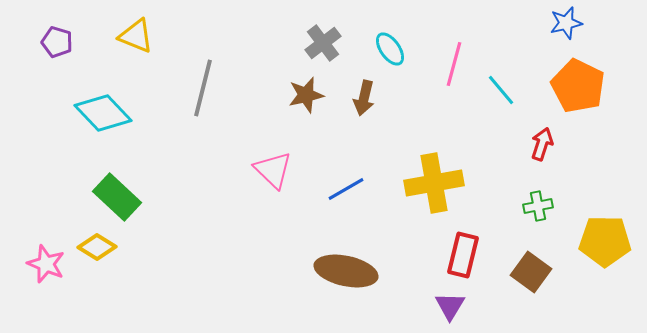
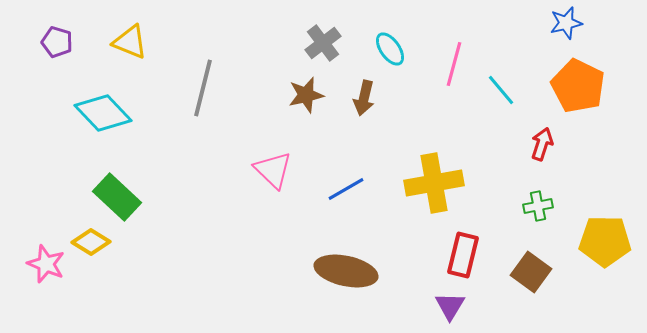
yellow triangle: moved 6 px left, 6 px down
yellow diamond: moved 6 px left, 5 px up
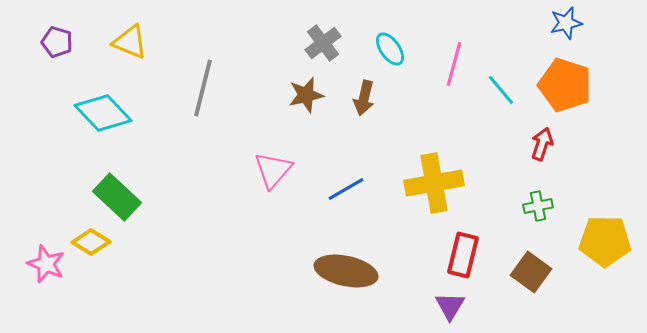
orange pentagon: moved 13 px left, 1 px up; rotated 8 degrees counterclockwise
pink triangle: rotated 27 degrees clockwise
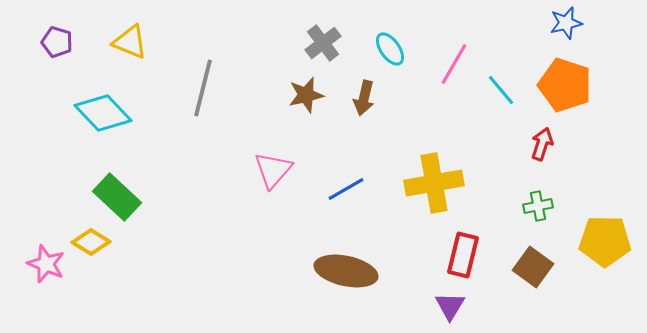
pink line: rotated 15 degrees clockwise
brown square: moved 2 px right, 5 px up
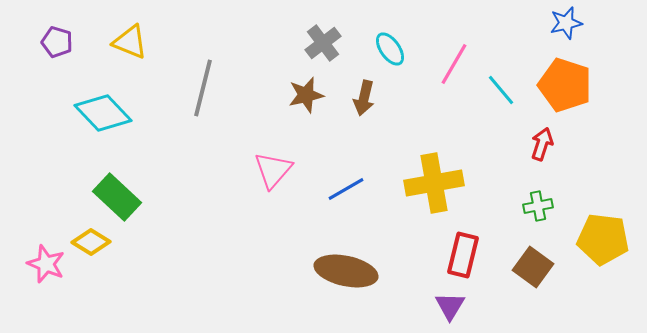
yellow pentagon: moved 2 px left, 2 px up; rotated 6 degrees clockwise
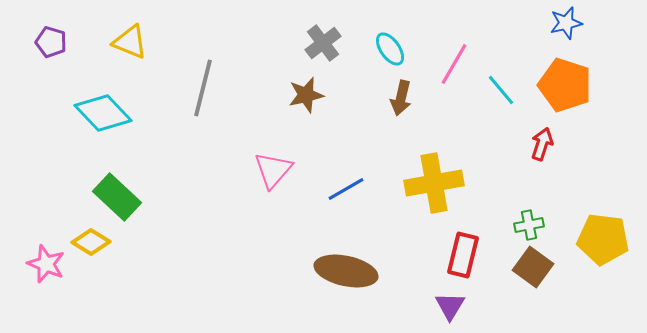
purple pentagon: moved 6 px left
brown arrow: moved 37 px right
green cross: moved 9 px left, 19 px down
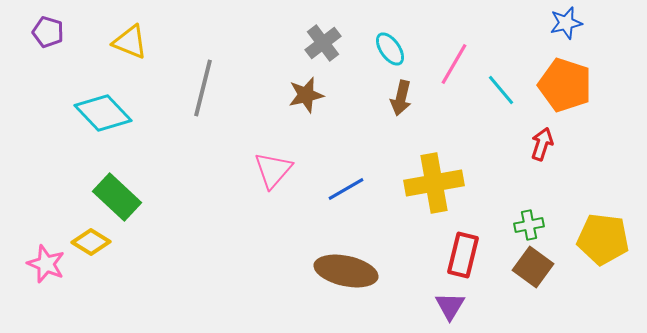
purple pentagon: moved 3 px left, 10 px up
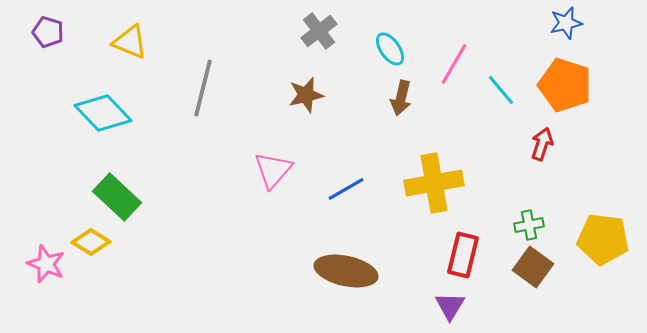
gray cross: moved 4 px left, 12 px up
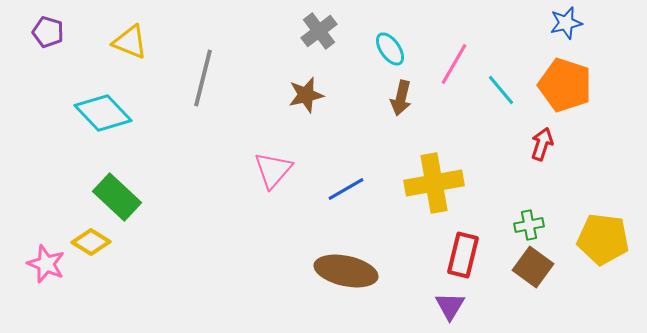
gray line: moved 10 px up
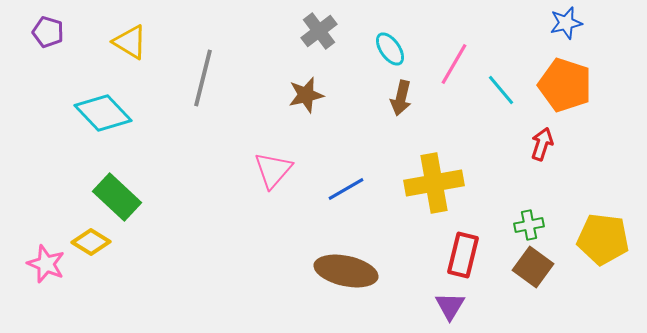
yellow triangle: rotated 9 degrees clockwise
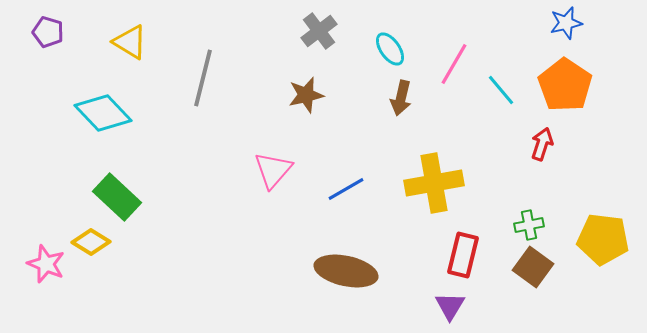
orange pentagon: rotated 16 degrees clockwise
